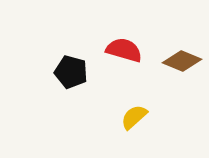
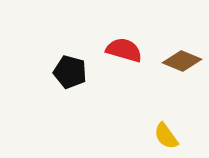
black pentagon: moved 1 px left
yellow semicircle: moved 32 px right, 19 px down; rotated 84 degrees counterclockwise
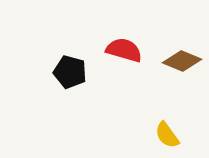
yellow semicircle: moved 1 px right, 1 px up
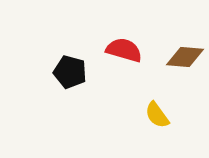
brown diamond: moved 3 px right, 4 px up; rotated 18 degrees counterclockwise
yellow semicircle: moved 10 px left, 20 px up
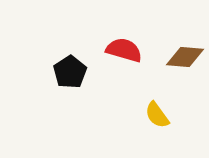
black pentagon: rotated 24 degrees clockwise
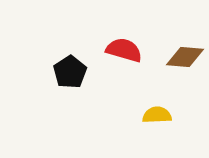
yellow semicircle: rotated 124 degrees clockwise
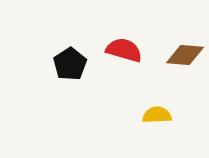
brown diamond: moved 2 px up
black pentagon: moved 8 px up
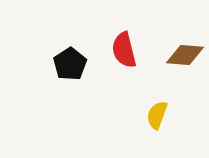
red semicircle: rotated 120 degrees counterclockwise
yellow semicircle: rotated 68 degrees counterclockwise
